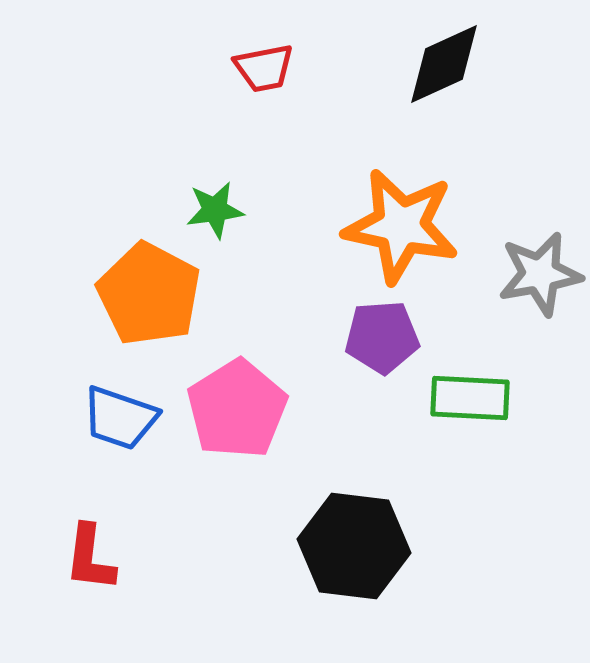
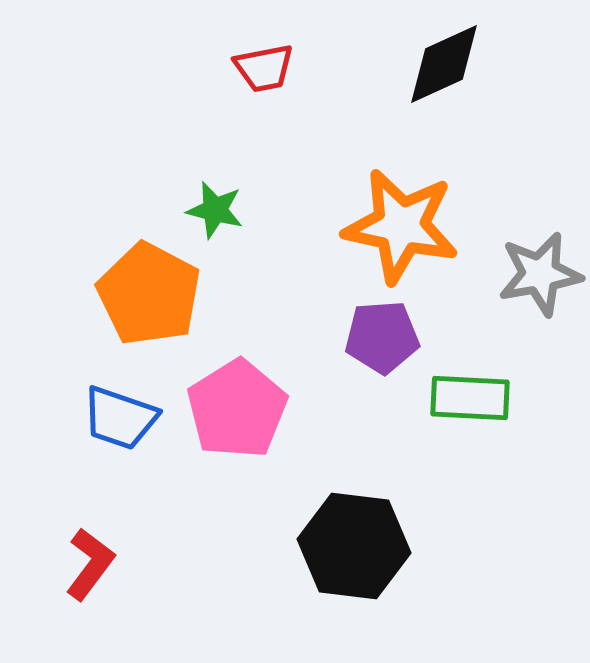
green star: rotated 22 degrees clockwise
red L-shape: moved 6 px down; rotated 150 degrees counterclockwise
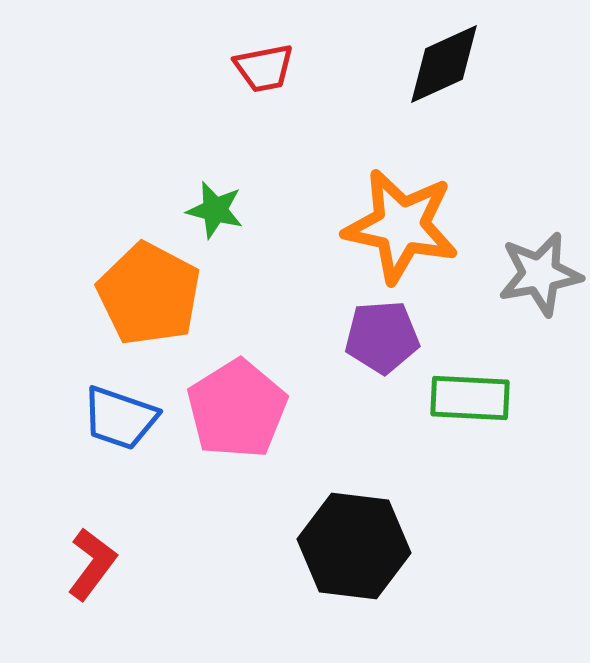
red L-shape: moved 2 px right
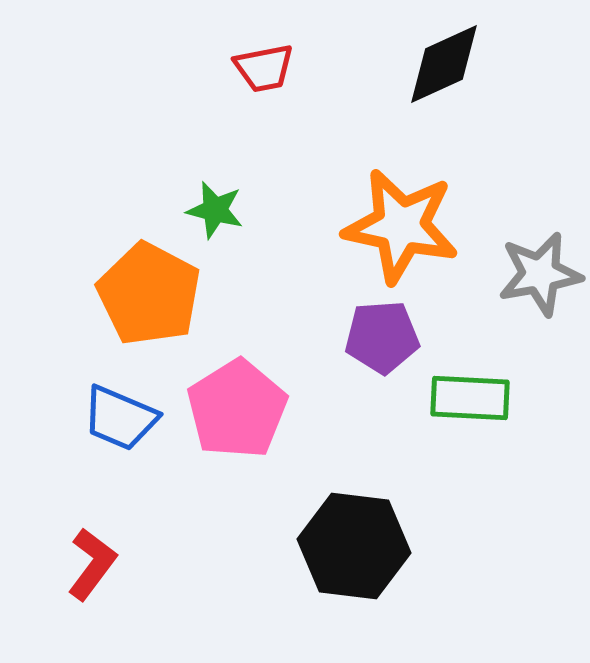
blue trapezoid: rotated 4 degrees clockwise
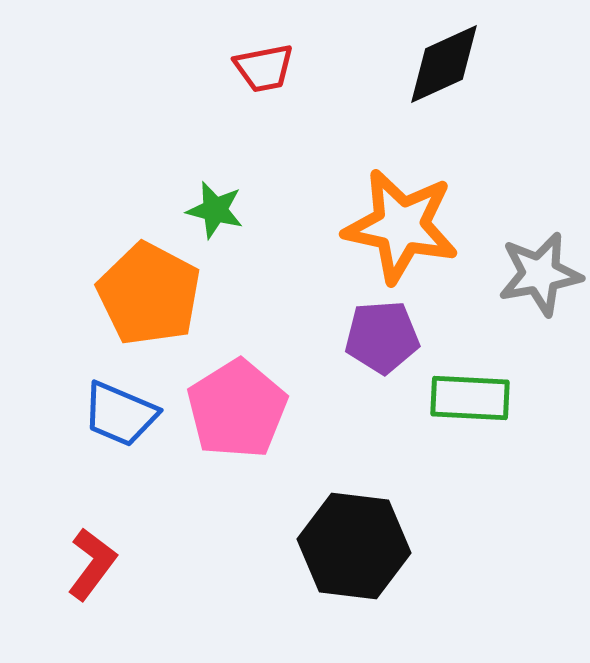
blue trapezoid: moved 4 px up
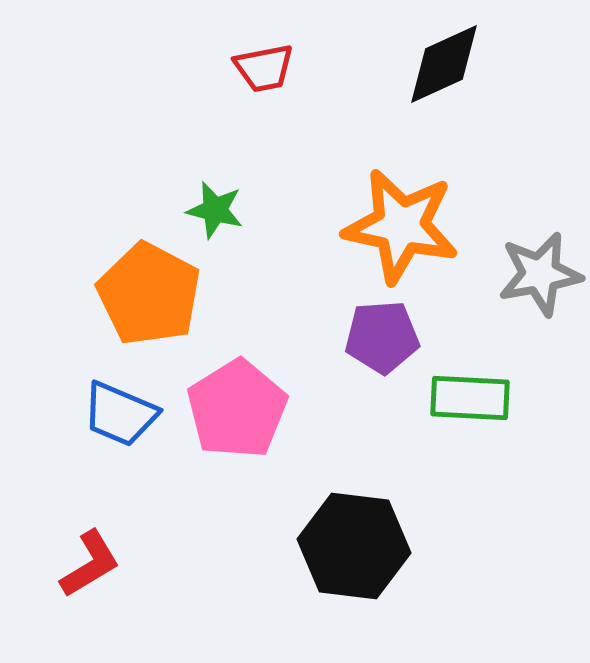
red L-shape: moved 2 px left; rotated 22 degrees clockwise
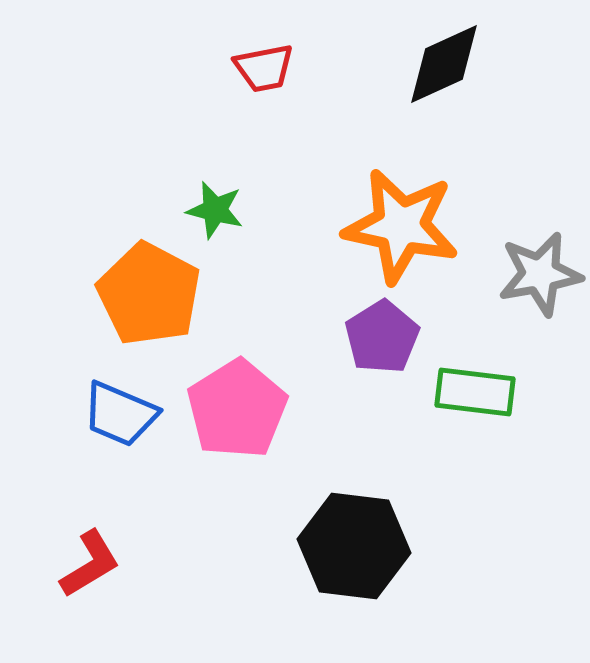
purple pentagon: rotated 28 degrees counterclockwise
green rectangle: moved 5 px right, 6 px up; rotated 4 degrees clockwise
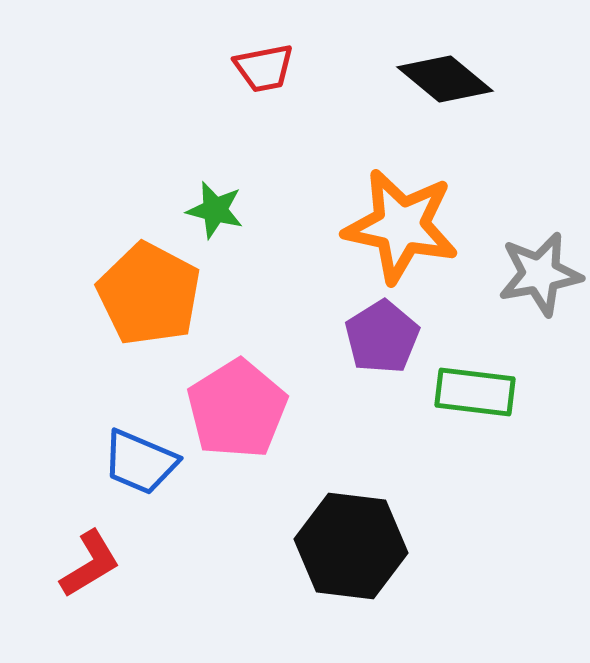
black diamond: moved 1 px right, 15 px down; rotated 64 degrees clockwise
blue trapezoid: moved 20 px right, 48 px down
black hexagon: moved 3 px left
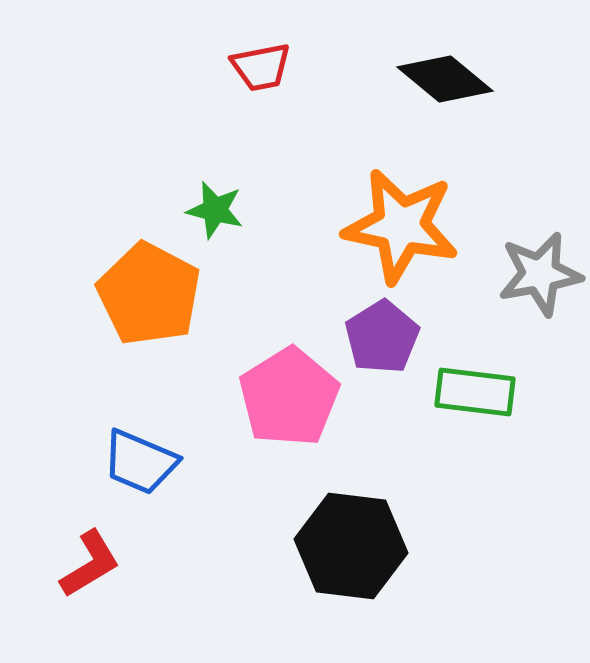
red trapezoid: moved 3 px left, 1 px up
pink pentagon: moved 52 px right, 12 px up
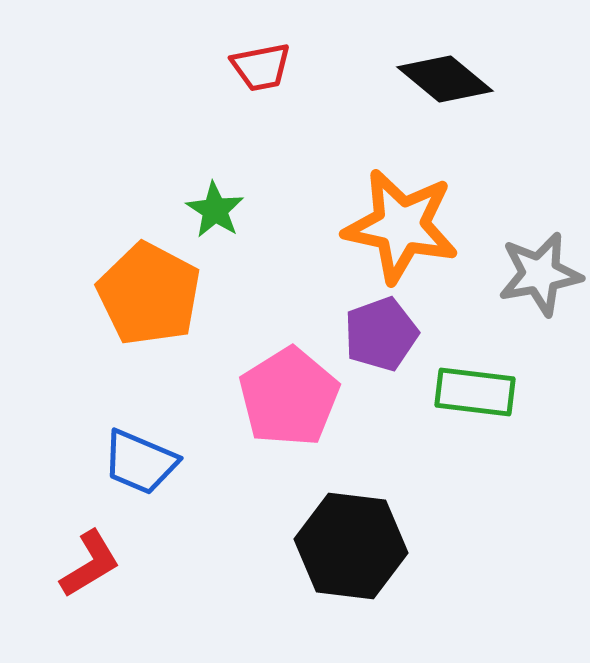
green star: rotated 18 degrees clockwise
purple pentagon: moved 1 px left, 3 px up; rotated 12 degrees clockwise
